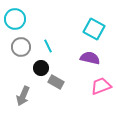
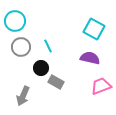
cyan circle: moved 2 px down
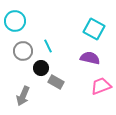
gray circle: moved 2 px right, 4 px down
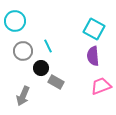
purple semicircle: moved 3 px right, 2 px up; rotated 108 degrees counterclockwise
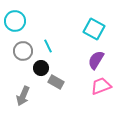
purple semicircle: moved 3 px right, 4 px down; rotated 36 degrees clockwise
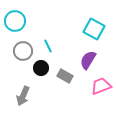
purple semicircle: moved 8 px left
gray rectangle: moved 9 px right, 6 px up
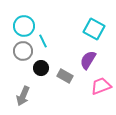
cyan circle: moved 9 px right, 5 px down
cyan line: moved 5 px left, 5 px up
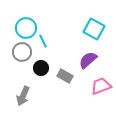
cyan circle: moved 2 px right, 2 px down
gray circle: moved 1 px left, 1 px down
purple semicircle: rotated 18 degrees clockwise
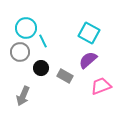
cyan square: moved 5 px left, 4 px down
gray circle: moved 2 px left
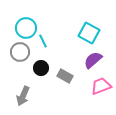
purple semicircle: moved 5 px right
